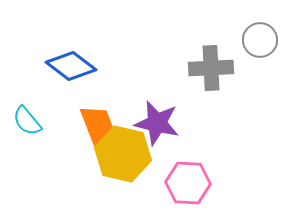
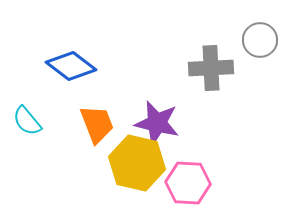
yellow hexagon: moved 14 px right, 9 px down
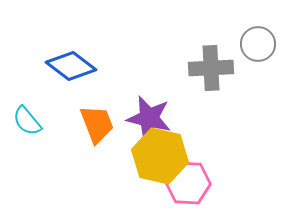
gray circle: moved 2 px left, 4 px down
purple star: moved 8 px left, 5 px up
yellow hexagon: moved 23 px right, 7 px up
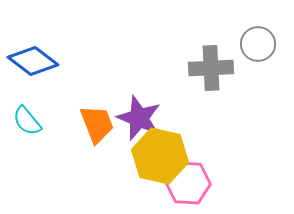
blue diamond: moved 38 px left, 5 px up
purple star: moved 10 px left; rotated 9 degrees clockwise
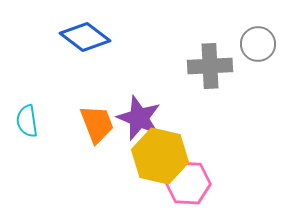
blue diamond: moved 52 px right, 24 px up
gray cross: moved 1 px left, 2 px up
cyan semicircle: rotated 32 degrees clockwise
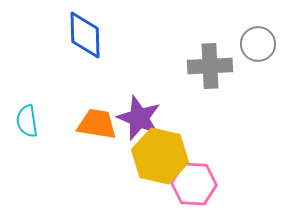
blue diamond: moved 2 px up; rotated 51 degrees clockwise
orange trapezoid: rotated 60 degrees counterclockwise
pink hexagon: moved 6 px right, 1 px down
